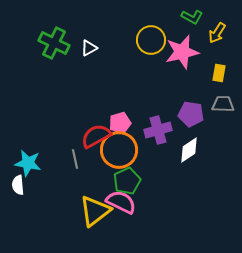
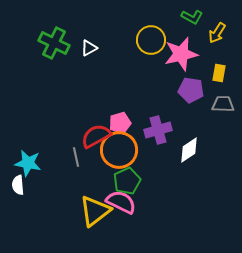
pink star: moved 1 px left, 2 px down
purple pentagon: moved 24 px up
gray line: moved 1 px right, 2 px up
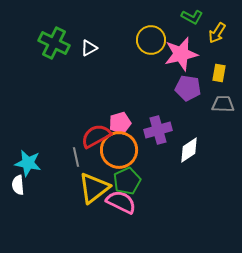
purple pentagon: moved 3 px left, 2 px up
yellow triangle: moved 1 px left, 23 px up
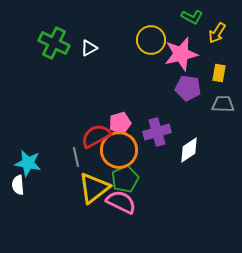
purple cross: moved 1 px left, 2 px down
green pentagon: moved 2 px left, 2 px up
